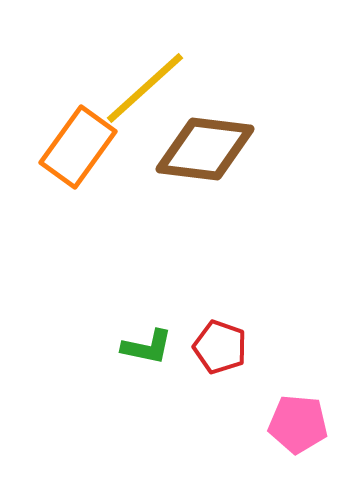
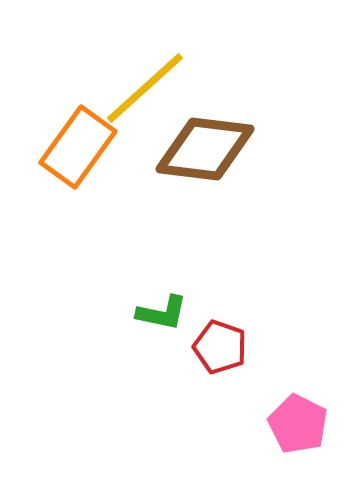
green L-shape: moved 15 px right, 34 px up
pink pentagon: rotated 22 degrees clockwise
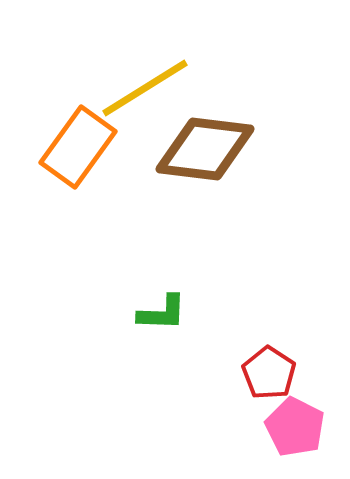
yellow line: rotated 10 degrees clockwise
green L-shape: rotated 10 degrees counterclockwise
red pentagon: moved 49 px right, 26 px down; rotated 14 degrees clockwise
pink pentagon: moved 3 px left, 3 px down
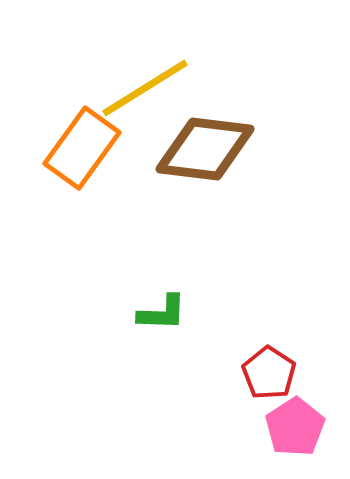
orange rectangle: moved 4 px right, 1 px down
pink pentagon: rotated 12 degrees clockwise
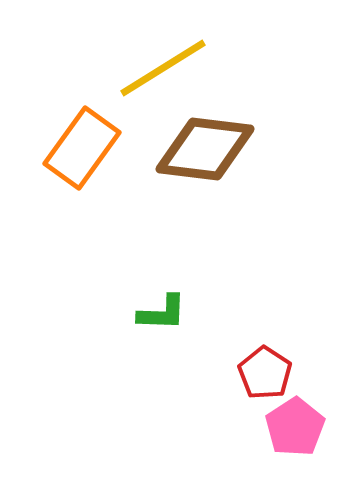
yellow line: moved 18 px right, 20 px up
red pentagon: moved 4 px left
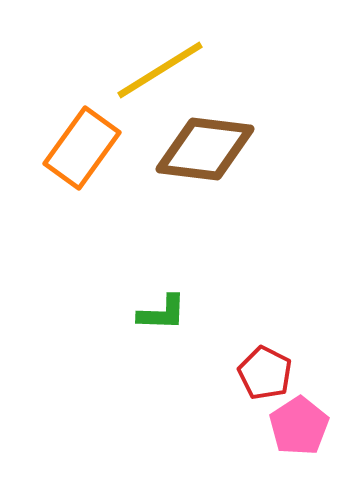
yellow line: moved 3 px left, 2 px down
red pentagon: rotated 6 degrees counterclockwise
pink pentagon: moved 4 px right, 1 px up
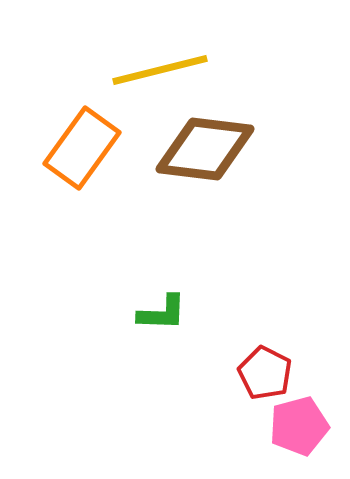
yellow line: rotated 18 degrees clockwise
pink pentagon: rotated 18 degrees clockwise
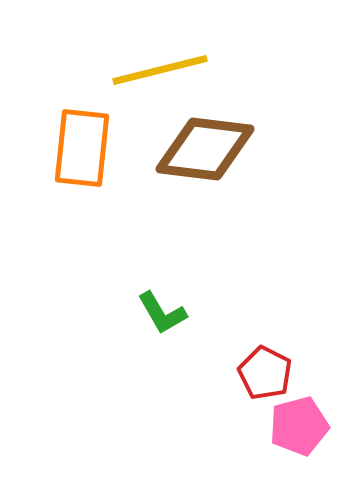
orange rectangle: rotated 30 degrees counterclockwise
green L-shape: rotated 58 degrees clockwise
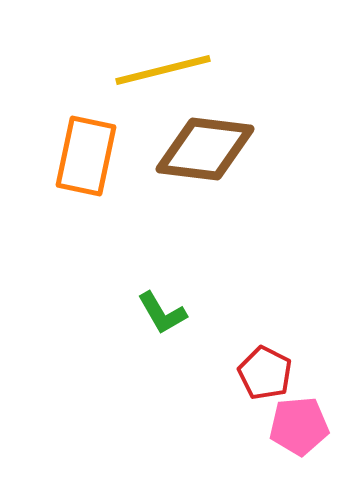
yellow line: moved 3 px right
orange rectangle: moved 4 px right, 8 px down; rotated 6 degrees clockwise
pink pentagon: rotated 10 degrees clockwise
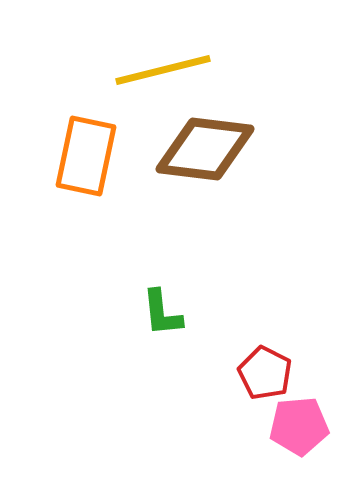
green L-shape: rotated 24 degrees clockwise
